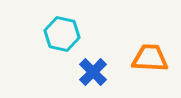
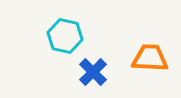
cyan hexagon: moved 3 px right, 2 px down
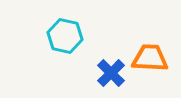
blue cross: moved 18 px right, 1 px down
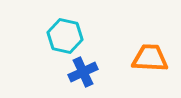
blue cross: moved 28 px left, 1 px up; rotated 20 degrees clockwise
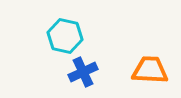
orange trapezoid: moved 12 px down
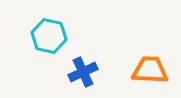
cyan hexagon: moved 16 px left
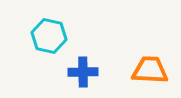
blue cross: rotated 24 degrees clockwise
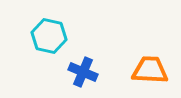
blue cross: rotated 24 degrees clockwise
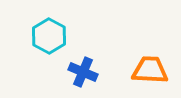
cyan hexagon: rotated 16 degrees clockwise
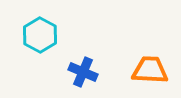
cyan hexagon: moved 9 px left, 1 px up
